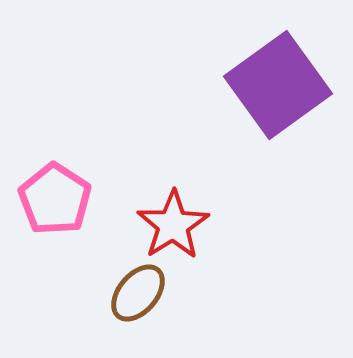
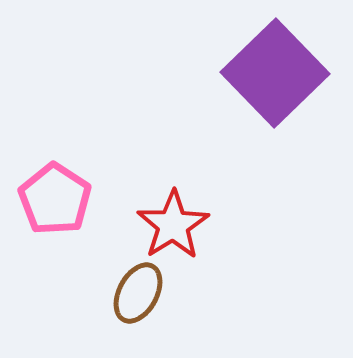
purple square: moved 3 px left, 12 px up; rotated 8 degrees counterclockwise
brown ellipse: rotated 12 degrees counterclockwise
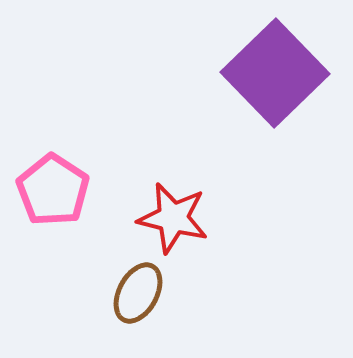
pink pentagon: moved 2 px left, 9 px up
red star: moved 7 px up; rotated 26 degrees counterclockwise
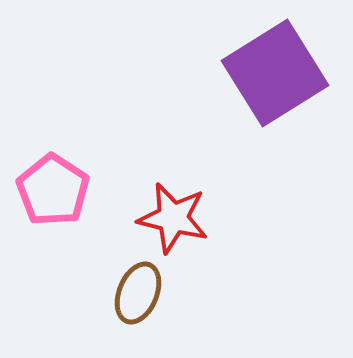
purple square: rotated 12 degrees clockwise
brown ellipse: rotated 6 degrees counterclockwise
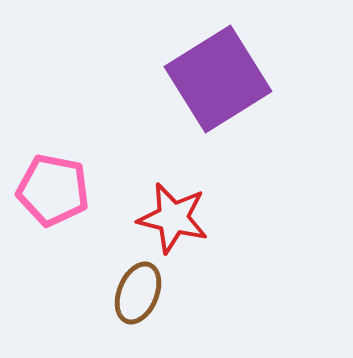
purple square: moved 57 px left, 6 px down
pink pentagon: rotated 22 degrees counterclockwise
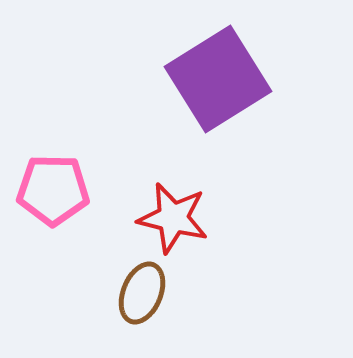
pink pentagon: rotated 10 degrees counterclockwise
brown ellipse: moved 4 px right
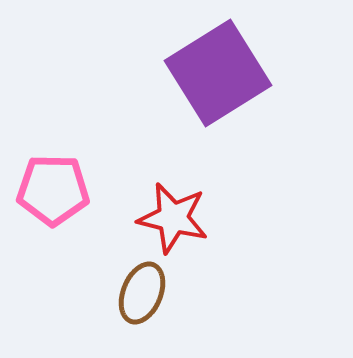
purple square: moved 6 px up
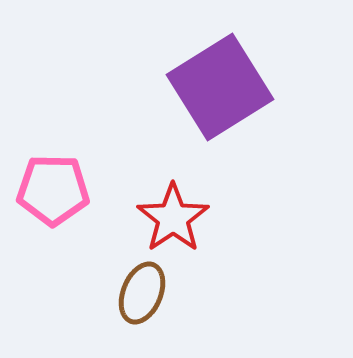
purple square: moved 2 px right, 14 px down
red star: rotated 24 degrees clockwise
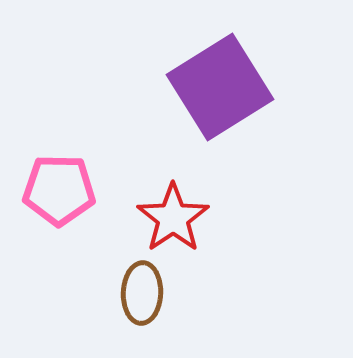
pink pentagon: moved 6 px right
brown ellipse: rotated 20 degrees counterclockwise
